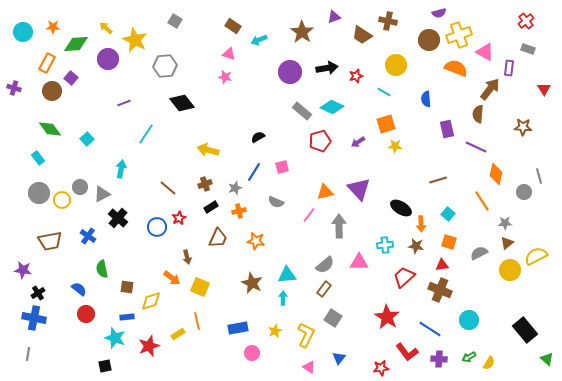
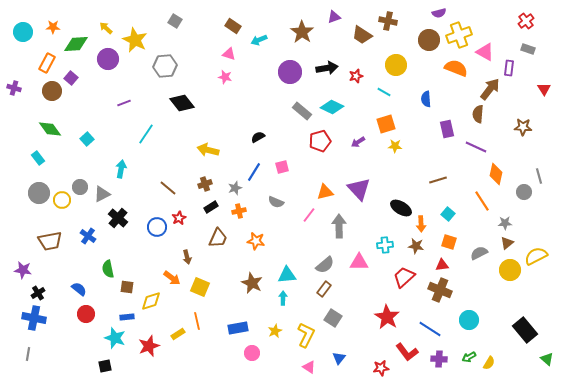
green semicircle at (102, 269): moved 6 px right
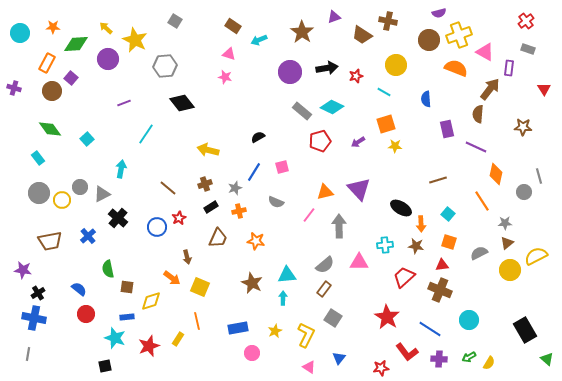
cyan circle at (23, 32): moved 3 px left, 1 px down
blue cross at (88, 236): rotated 14 degrees clockwise
black rectangle at (525, 330): rotated 10 degrees clockwise
yellow rectangle at (178, 334): moved 5 px down; rotated 24 degrees counterclockwise
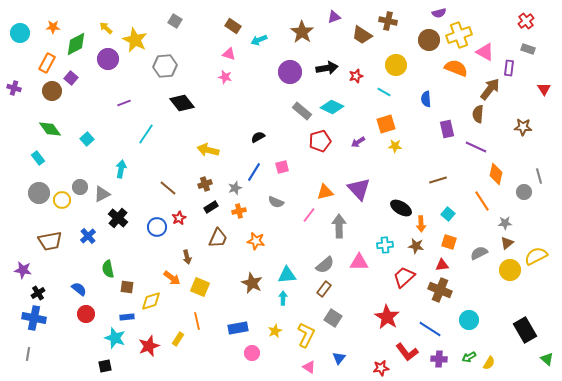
green diamond at (76, 44): rotated 25 degrees counterclockwise
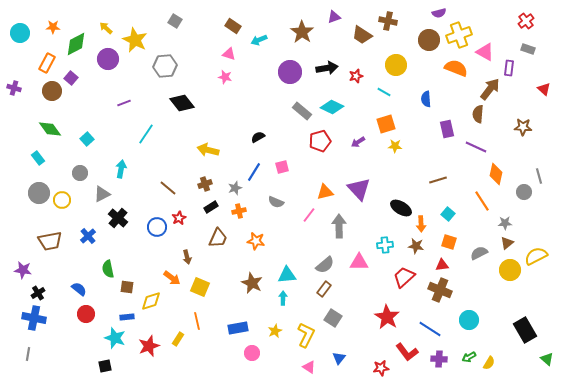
red triangle at (544, 89): rotated 16 degrees counterclockwise
gray circle at (80, 187): moved 14 px up
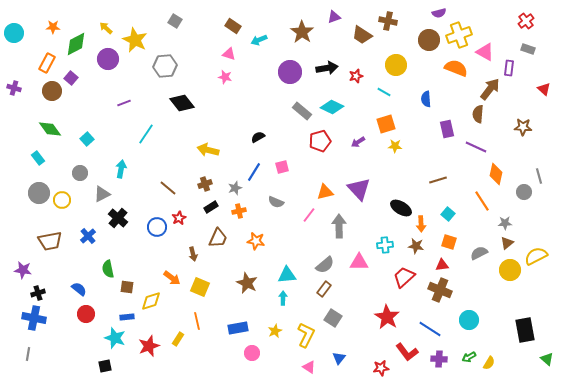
cyan circle at (20, 33): moved 6 px left
brown arrow at (187, 257): moved 6 px right, 3 px up
brown star at (252, 283): moved 5 px left
black cross at (38, 293): rotated 16 degrees clockwise
black rectangle at (525, 330): rotated 20 degrees clockwise
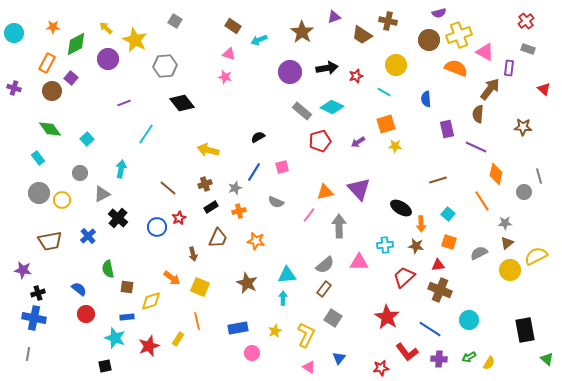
red triangle at (442, 265): moved 4 px left
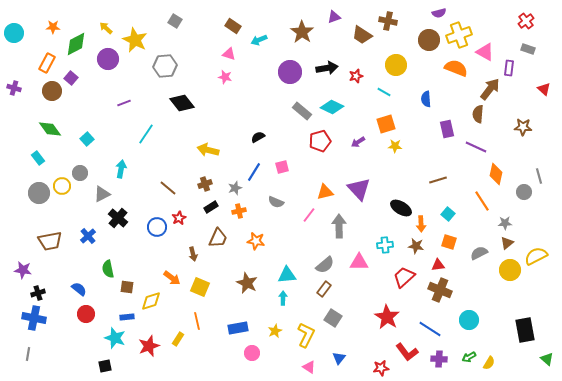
yellow circle at (62, 200): moved 14 px up
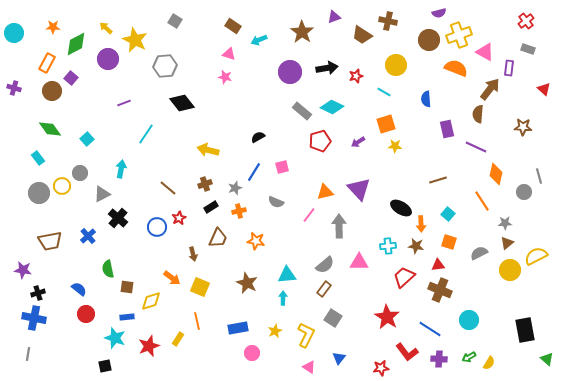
cyan cross at (385, 245): moved 3 px right, 1 px down
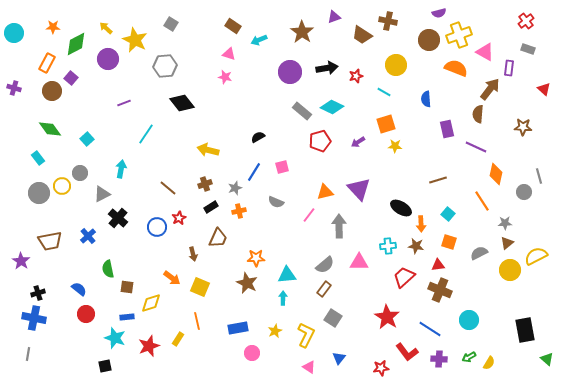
gray square at (175, 21): moved 4 px left, 3 px down
orange star at (256, 241): moved 17 px down; rotated 12 degrees counterclockwise
purple star at (23, 270): moved 2 px left, 9 px up; rotated 24 degrees clockwise
yellow diamond at (151, 301): moved 2 px down
